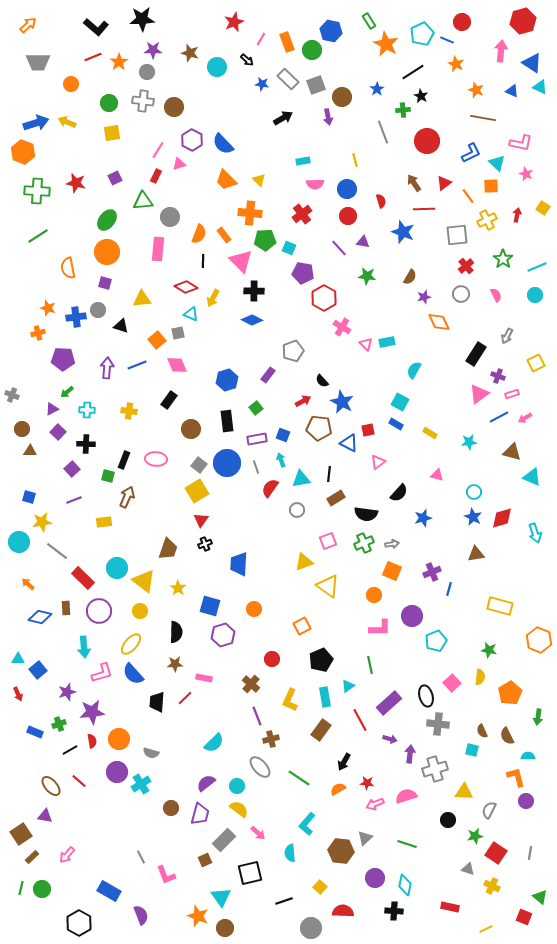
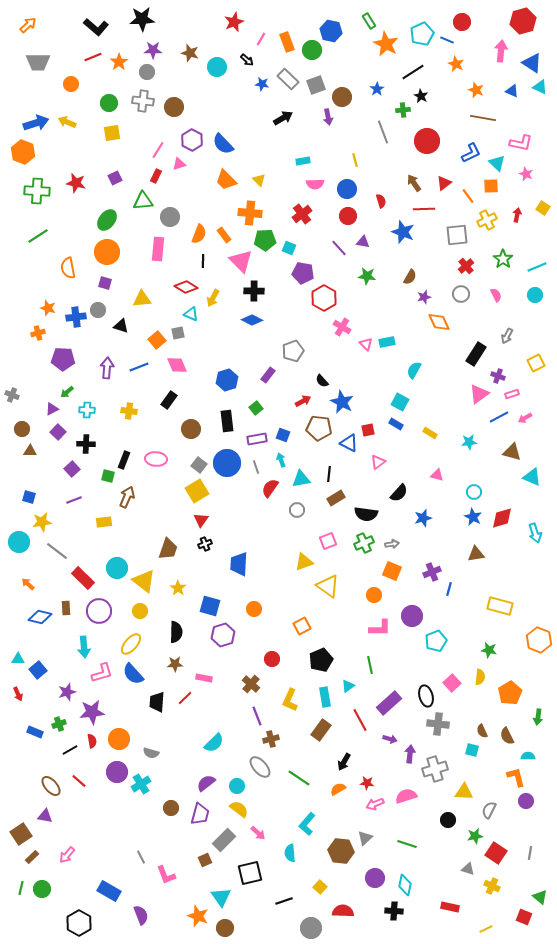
blue line at (137, 365): moved 2 px right, 2 px down
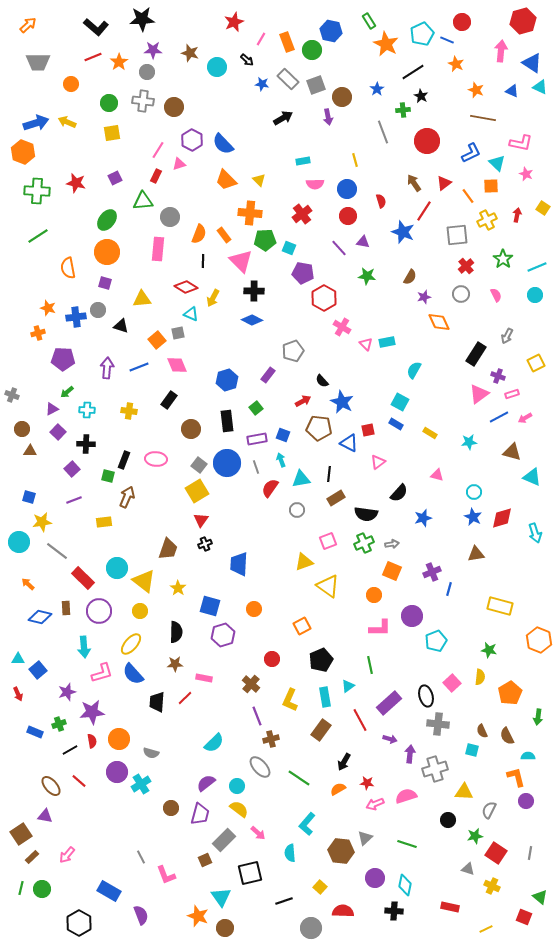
red line at (424, 209): moved 2 px down; rotated 55 degrees counterclockwise
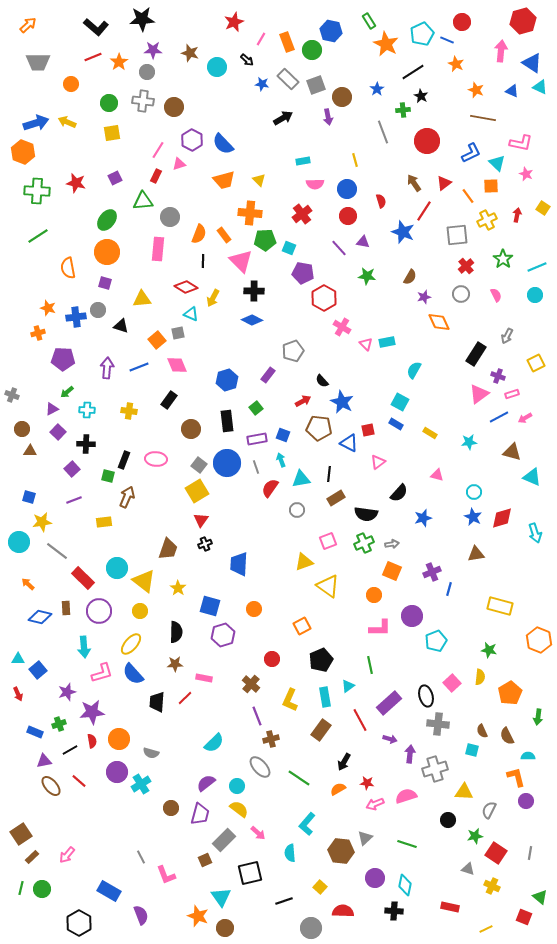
orange trapezoid at (226, 180): moved 2 px left; rotated 60 degrees counterclockwise
purple triangle at (45, 816): moved 1 px left, 55 px up; rotated 21 degrees counterclockwise
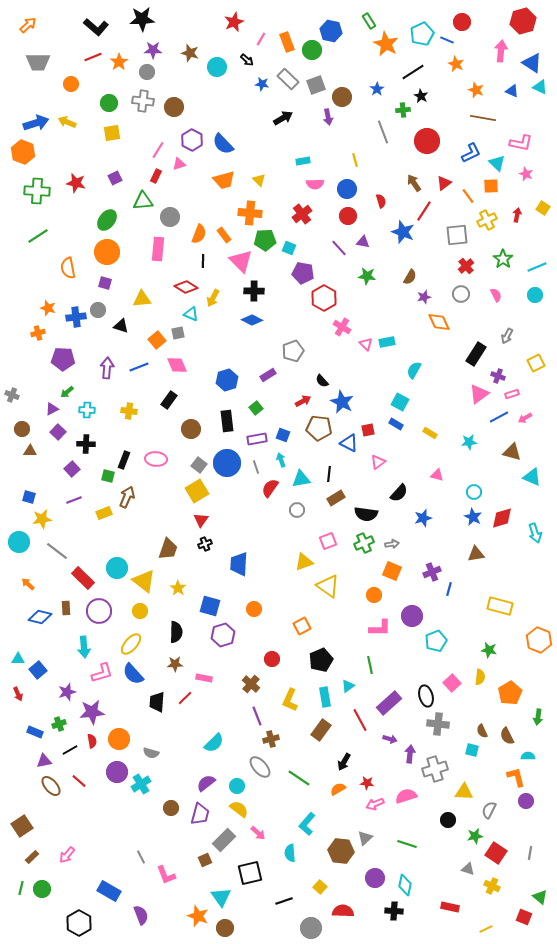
purple rectangle at (268, 375): rotated 21 degrees clockwise
yellow star at (42, 522): moved 3 px up
yellow rectangle at (104, 522): moved 9 px up; rotated 14 degrees counterclockwise
brown square at (21, 834): moved 1 px right, 8 px up
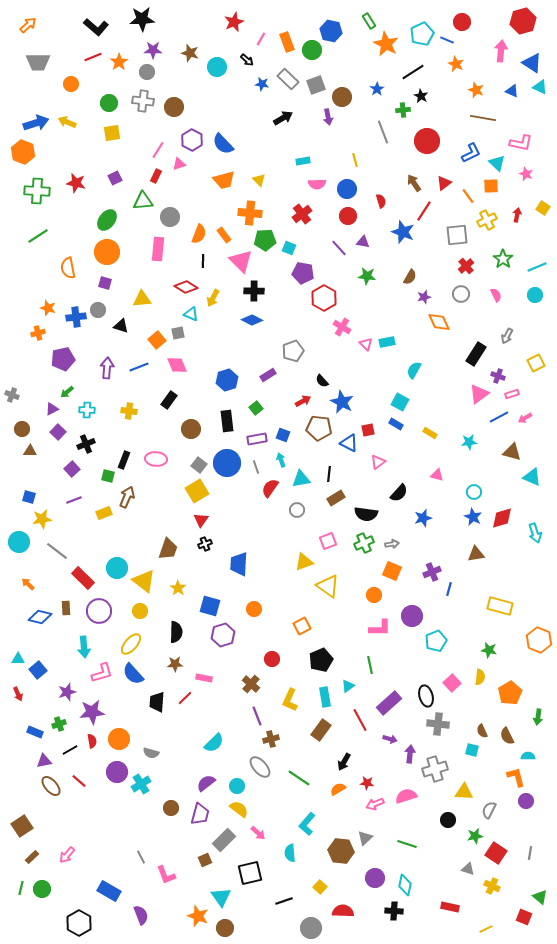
pink semicircle at (315, 184): moved 2 px right
purple pentagon at (63, 359): rotated 15 degrees counterclockwise
black cross at (86, 444): rotated 24 degrees counterclockwise
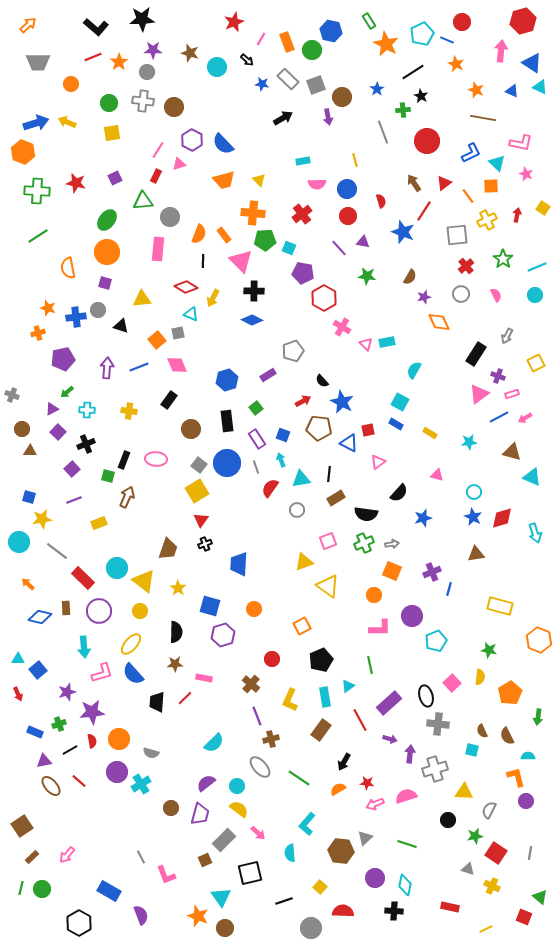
orange cross at (250, 213): moved 3 px right
purple rectangle at (257, 439): rotated 66 degrees clockwise
yellow rectangle at (104, 513): moved 5 px left, 10 px down
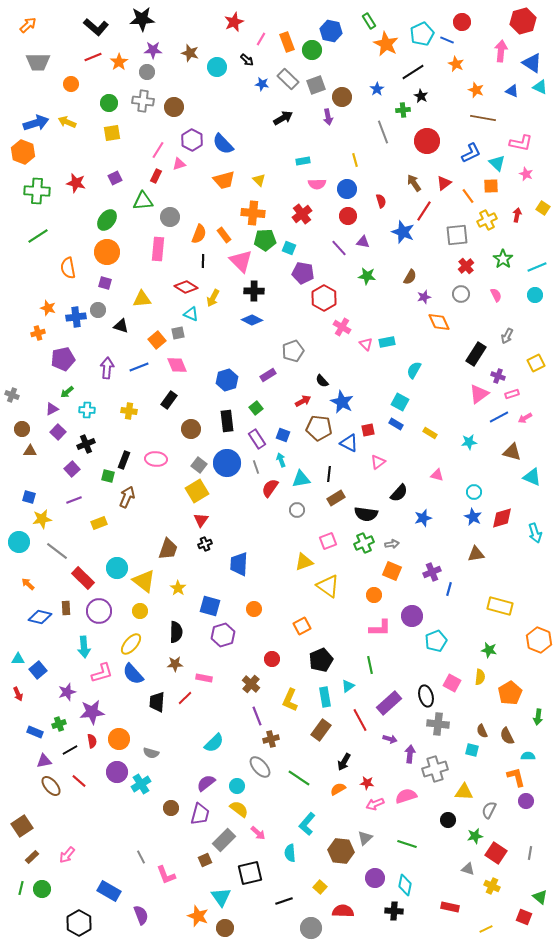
pink square at (452, 683): rotated 18 degrees counterclockwise
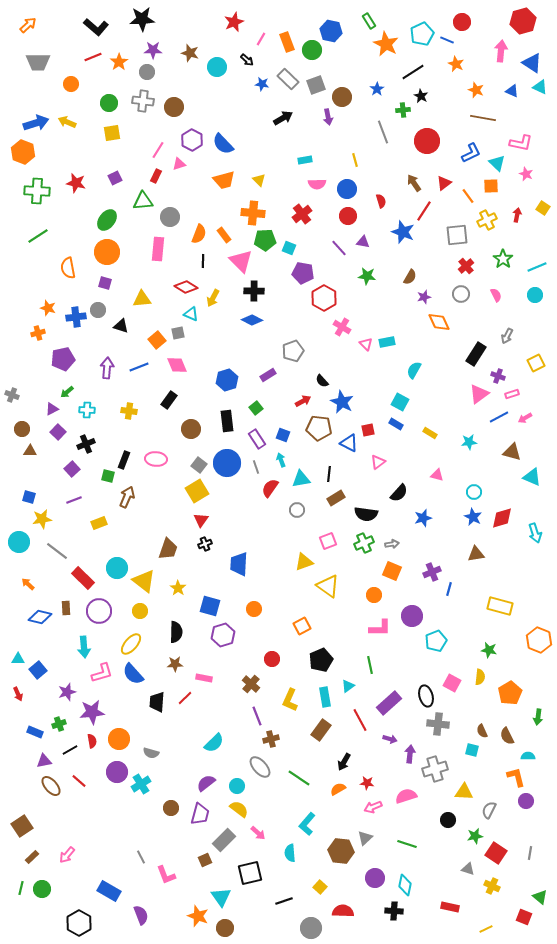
cyan rectangle at (303, 161): moved 2 px right, 1 px up
pink arrow at (375, 804): moved 2 px left, 3 px down
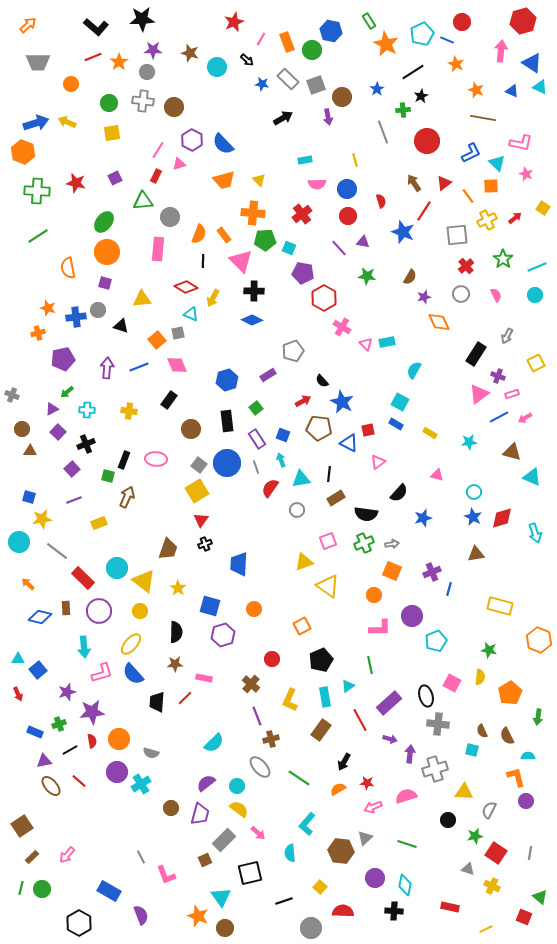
black star at (421, 96): rotated 16 degrees clockwise
red arrow at (517, 215): moved 2 px left, 3 px down; rotated 40 degrees clockwise
green ellipse at (107, 220): moved 3 px left, 2 px down
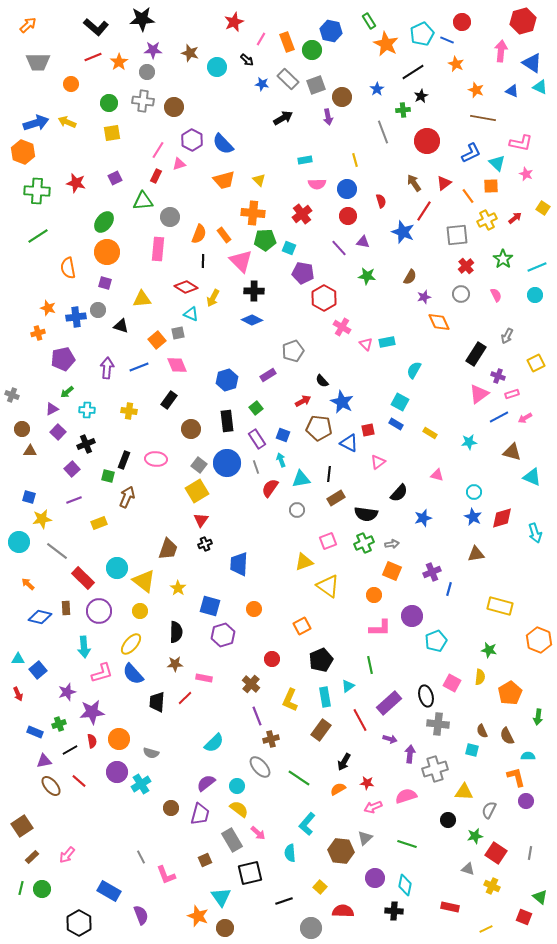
gray rectangle at (224, 840): moved 8 px right; rotated 75 degrees counterclockwise
